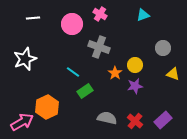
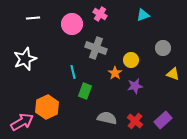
gray cross: moved 3 px left, 1 px down
yellow circle: moved 4 px left, 5 px up
cyan line: rotated 40 degrees clockwise
green rectangle: rotated 35 degrees counterclockwise
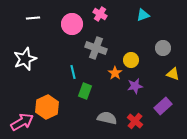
purple rectangle: moved 14 px up
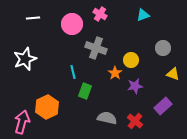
pink arrow: rotated 45 degrees counterclockwise
